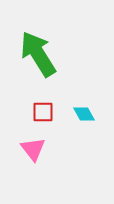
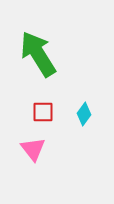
cyan diamond: rotated 65 degrees clockwise
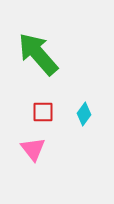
green arrow: rotated 9 degrees counterclockwise
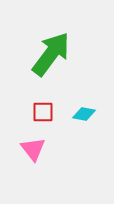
green arrow: moved 13 px right; rotated 78 degrees clockwise
cyan diamond: rotated 65 degrees clockwise
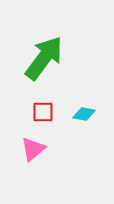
green arrow: moved 7 px left, 4 px down
pink triangle: rotated 28 degrees clockwise
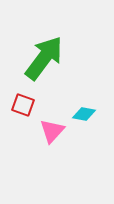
red square: moved 20 px left, 7 px up; rotated 20 degrees clockwise
pink triangle: moved 19 px right, 18 px up; rotated 8 degrees counterclockwise
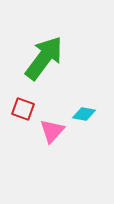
red square: moved 4 px down
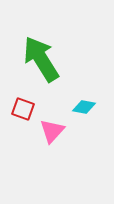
green arrow: moved 3 px left, 1 px down; rotated 69 degrees counterclockwise
cyan diamond: moved 7 px up
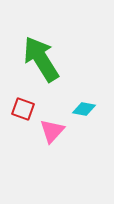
cyan diamond: moved 2 px down
